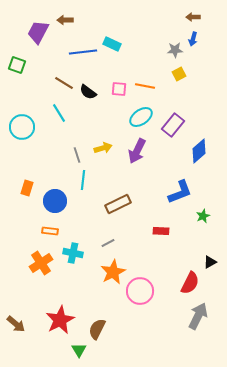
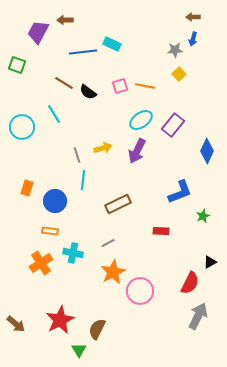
yellow square at (179, 74): rotated 16 degrees counterclockwise
pink square at (119, 89): moved 1 px right, 3 px up; rotated 21 degrees counterclockwise
cyan line at (59, 113): moved 5 px left, 1 px down
cyan ellipse at (141, 117): moved 3 px down
blue diamond at (199, 151): moved 8 px right; rotated 25 degrees counterclockwise
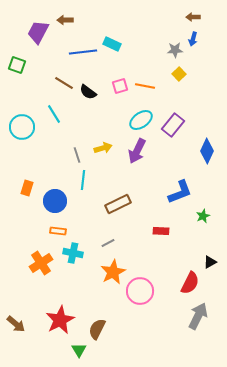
orange rectangle at (50, 231): moved 8 px right
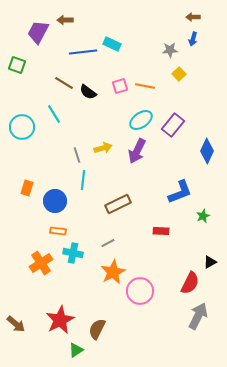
gray star at (175, 50): moved 5 px left
green triangle at (79, 350): moved 3 px left; rotated 28 degrees clockwise
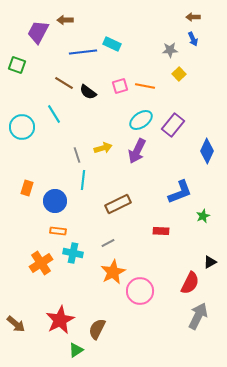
blue arrow at (193, 39): rotated 40 degrees counterclockwise
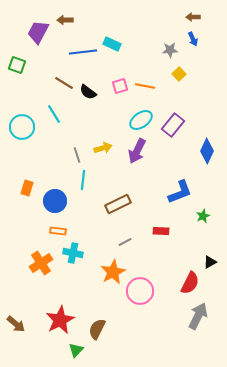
gray line at (108, 243): moved 17 px right, 1 px up
green triangle at (76, 350): rotated 14 degrees counterclockwise
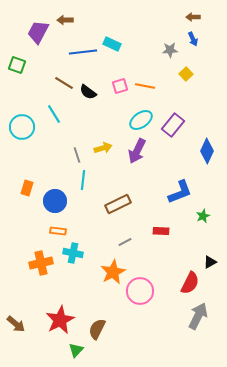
yellow square at (179, 74): moved 7 px right
orange cross at (41, 263): rotated 20 degrees clockwise
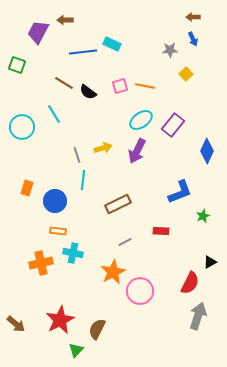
gray arrow at (198, 316): rotated 8 degrees counterclockwise
